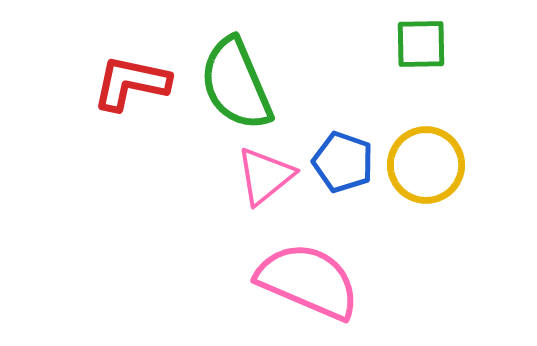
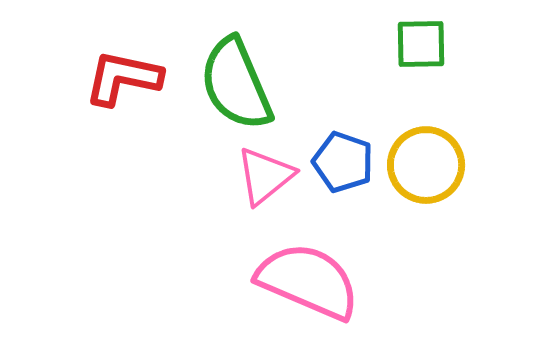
red L-shape: moved 8 px left, 5 px up
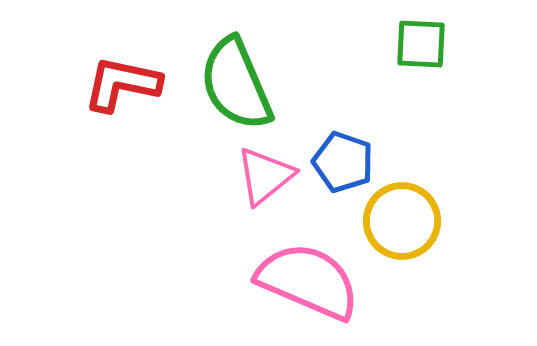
green square: rotated 4 degrees clockwise
red L-shape: moved 1 px left, 6 px down
yellow circle: moved 24 px left, 56 px down
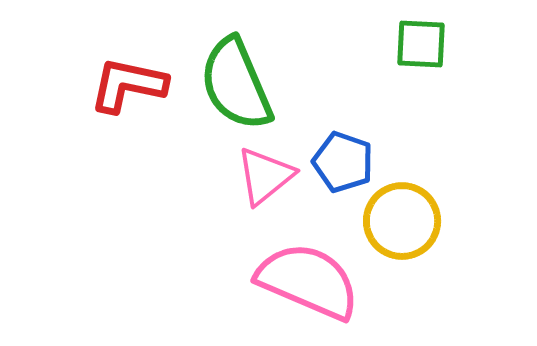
red L-shape: moved 6 px right, 1 px down
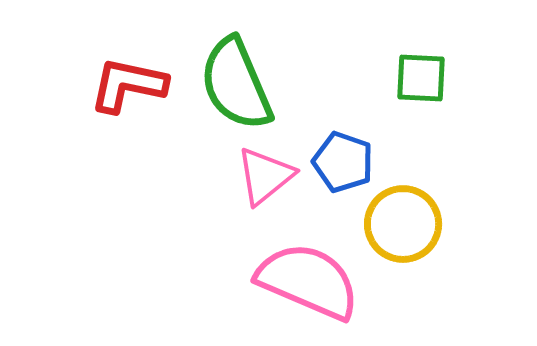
green square: moved 34 px down
yellow circle: moved 1 px right, 3 px down
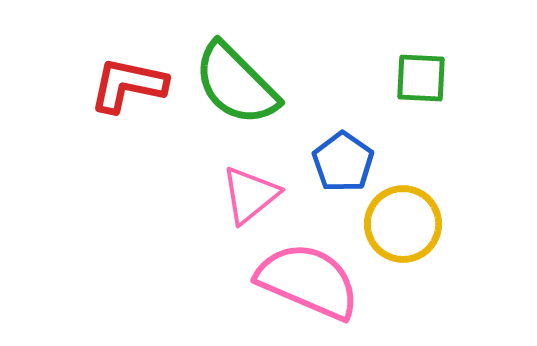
green semicircle: rotated 22 degrees counterclockwise
blue pentagon: rotated 16 degrees clockwise
pink triangle: moved 15 px left, 19 px down
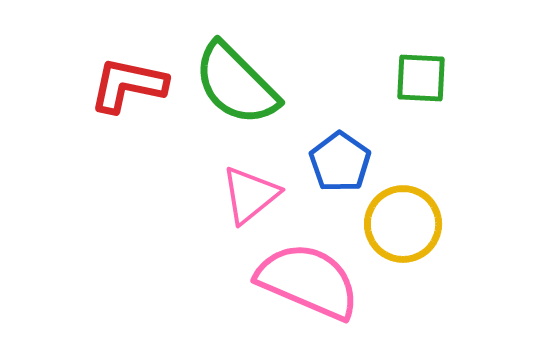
blue pentagon: moved 3 px left
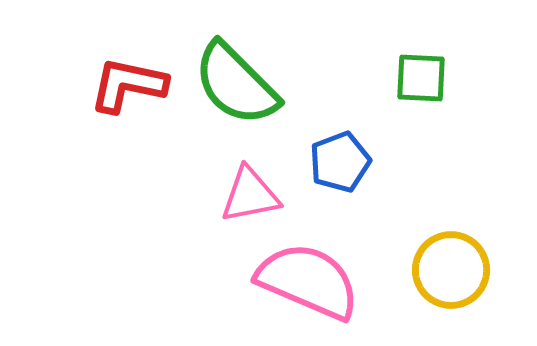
blue pentagon: rotated 16 degrees clockwise
pink triangle: rotated 28 degrees clockwise
yellow circle: moved 48 px right, 46 px down
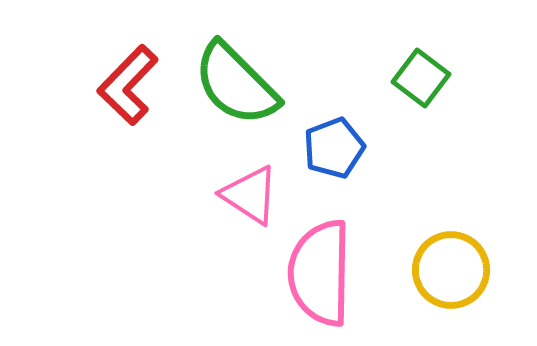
green square: rotated 34 degrees clockwise
red L-shape: rotated 58 degrees counterclockwise
blue pentagon: moved 6 px left, 14 px up
pink triangle: rotated 44 degrees clockwise
pink semicircle: moved 12 px right, 8 px up; rotated 112 degrees counterclockwise
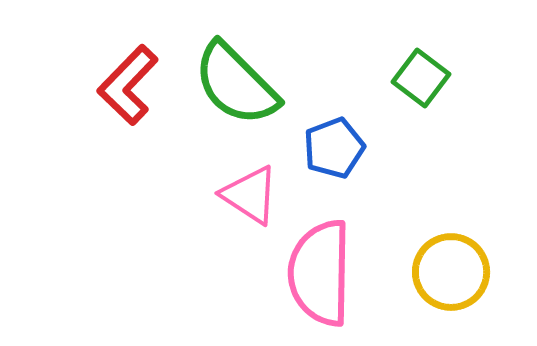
yellow circle: moved 2 px down
